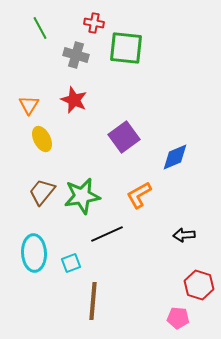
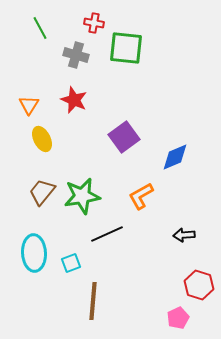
orange L-shape: moved 2 px right, 1 px down
pink pentagon: rotated 30 degrees counterclockwise
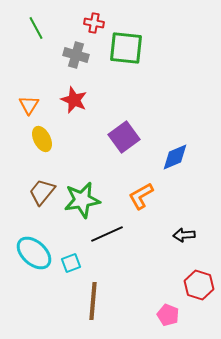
green line: moved 4 px left
green star: moved 4 px down
cyan ellipse: rotated 45 degrees counterclockwise
pink pentagon: moved 10 px left, 3 px up; rotated 25 degrees counterclockwise
